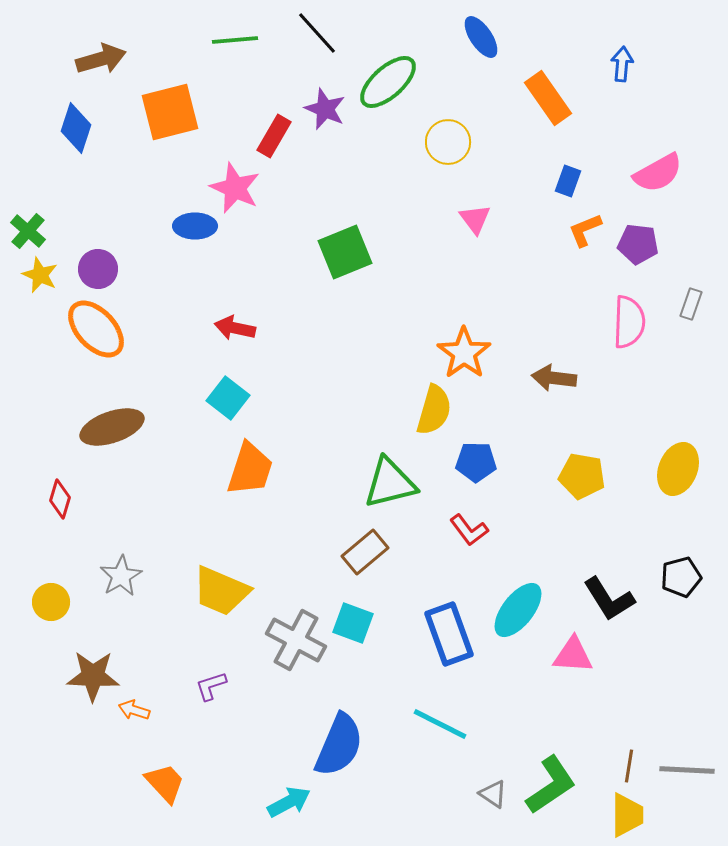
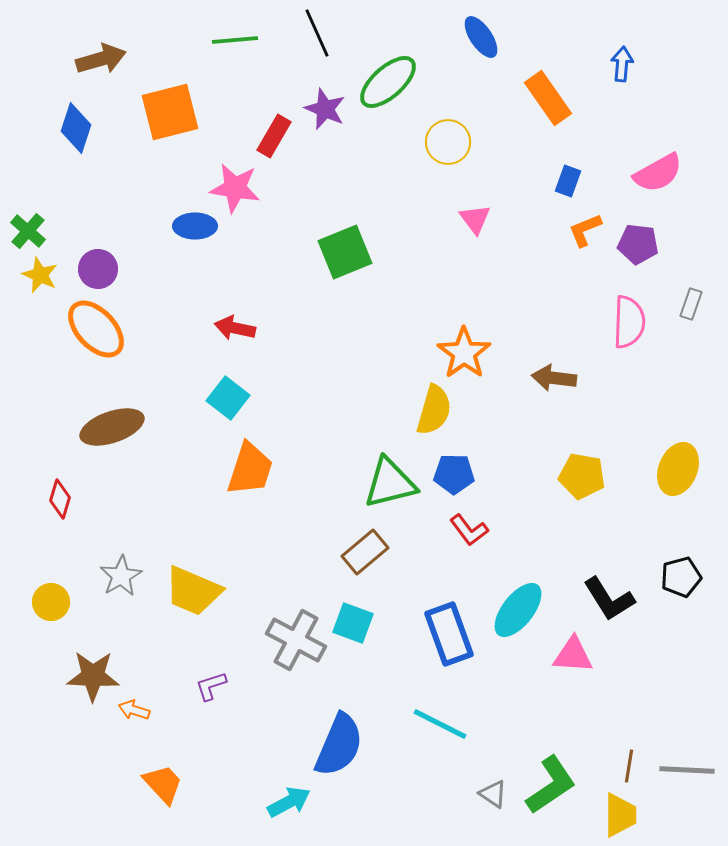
black line at (317, 33): rotated 18 degrees clockwise
pink star at (235, 188): rotated 15 degrees counterclockwise
blue pentagon at (476, 462): moved 22 px left, 12 px down
yellow trapezoid at (221, 591): moved 28 px left
orange trapezoid at (165, 783): moved 2 px left, 1 px down
yellow trapezoid at (627, 815): moved 7 px left
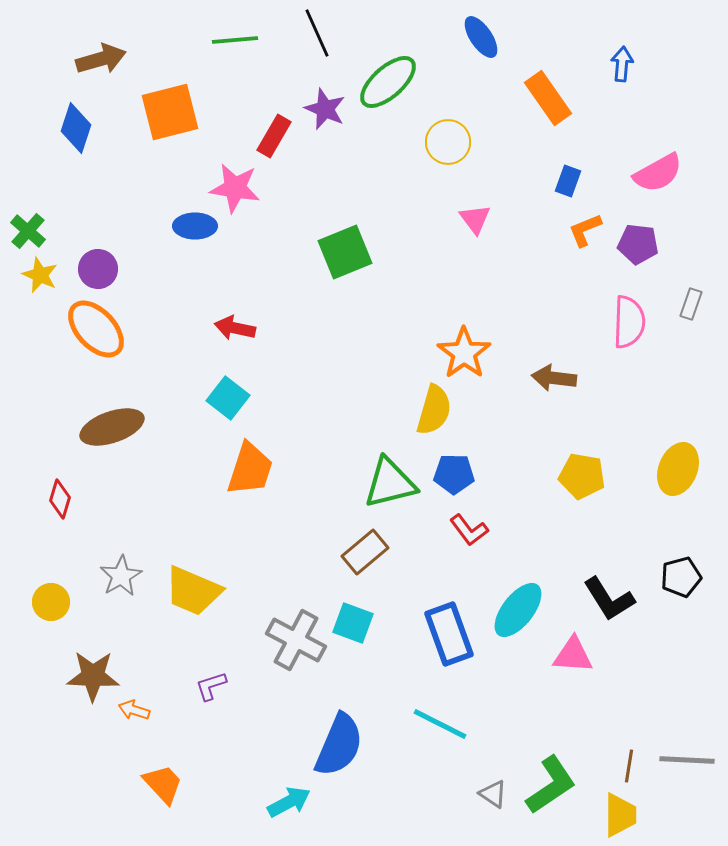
gray line at (687, 770): moved 10 px up
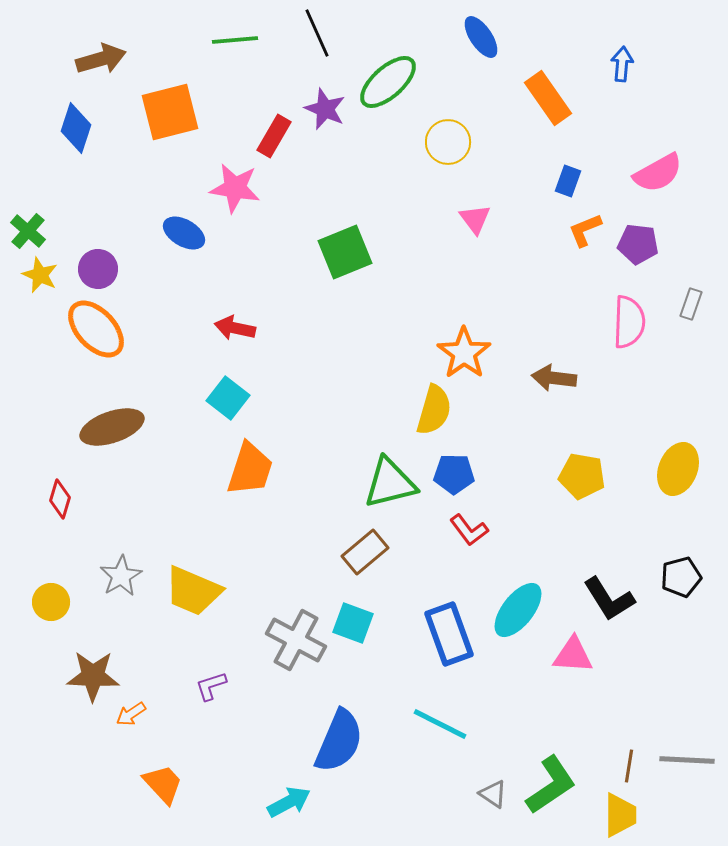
blue ellipse at (195, 226): moved 11 px left, 7 px down; rotated 30 degrees clockwise
orange arrow at (134, 710): moved 3 px left, 4 px down; rotated 52 degrees counterclockwise
blue semicircle at (339, 745): moved 4 px up
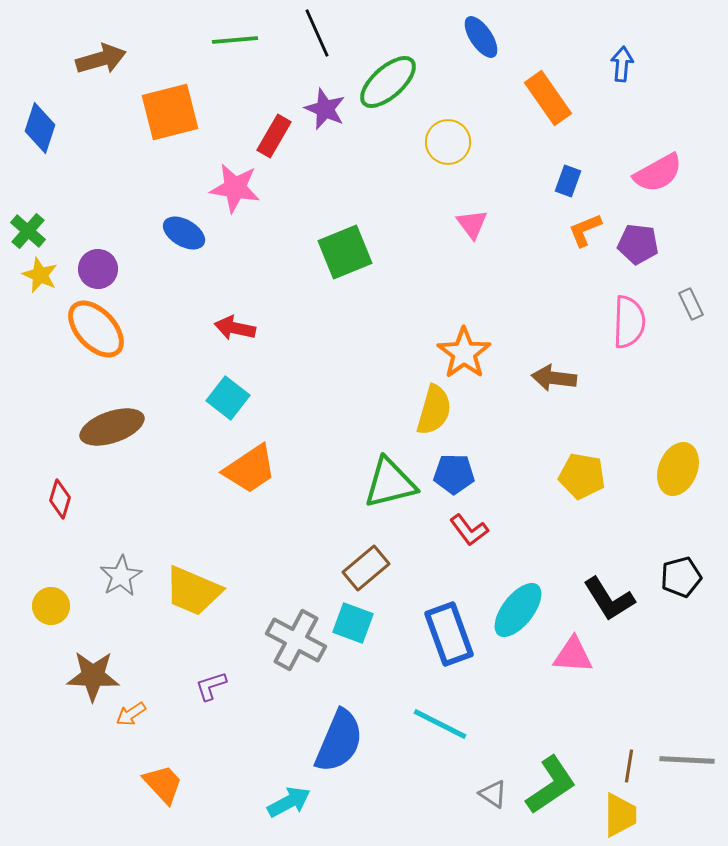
blue diamond at (76, 128): moved 36 px left
pink triangle at (475, 219): moved 3 px left, 5 px down
gray rectangle at (691, 304): rotated 44 degrees counterclockwise
orange trapezoid at (250, 469): rotated 38 degrees clockwise
brown rectangle at (365, 552): moved 1 px right, 16 px down
yellow circle at (51, 602): moved 4 px down
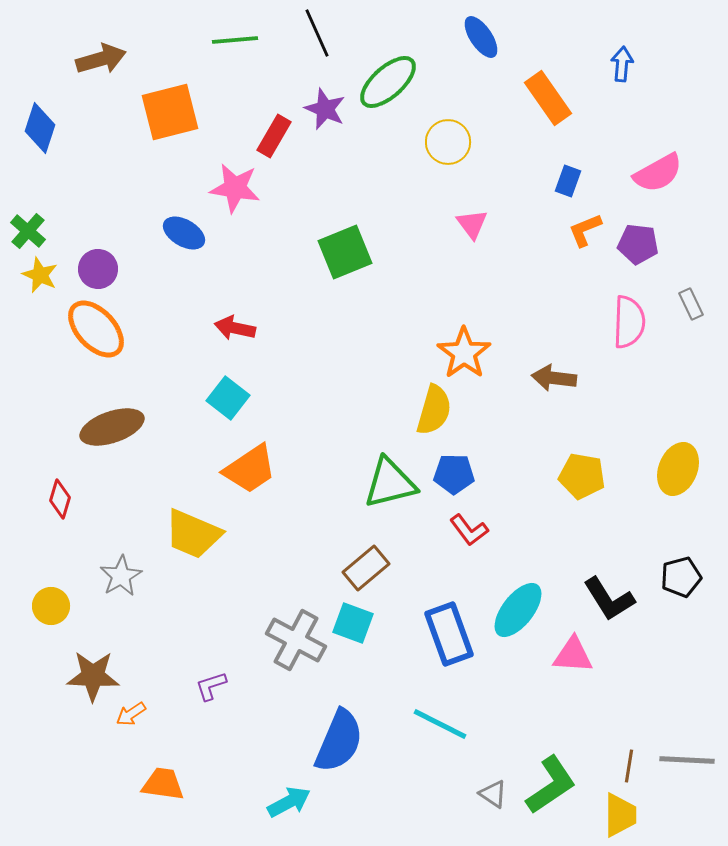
yellow trapezoid at (193, 591): moved 57 px up
orange trapezoid at (163, 784): rotated 39 degrees counterclockwise
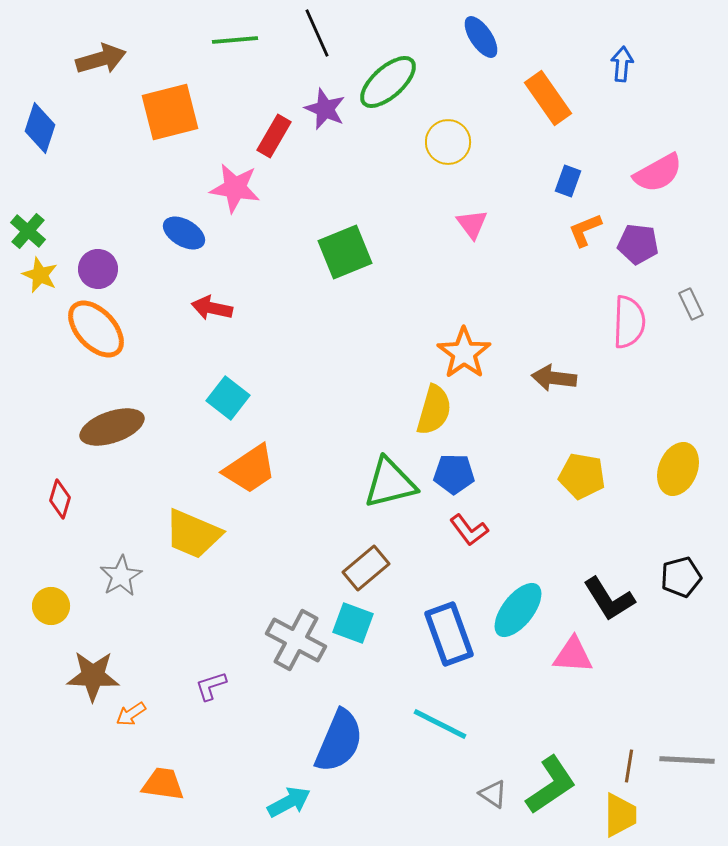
red arrow at (235, 328): moved 23 px left, 20 px up
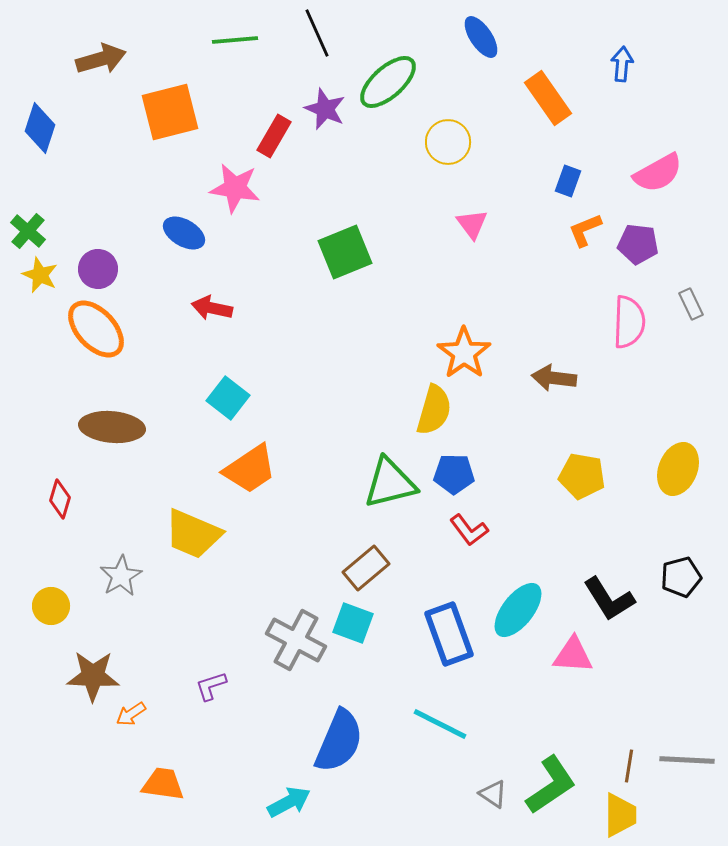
brown ellipse at (112, 427): rotated 24 degrees clockwise
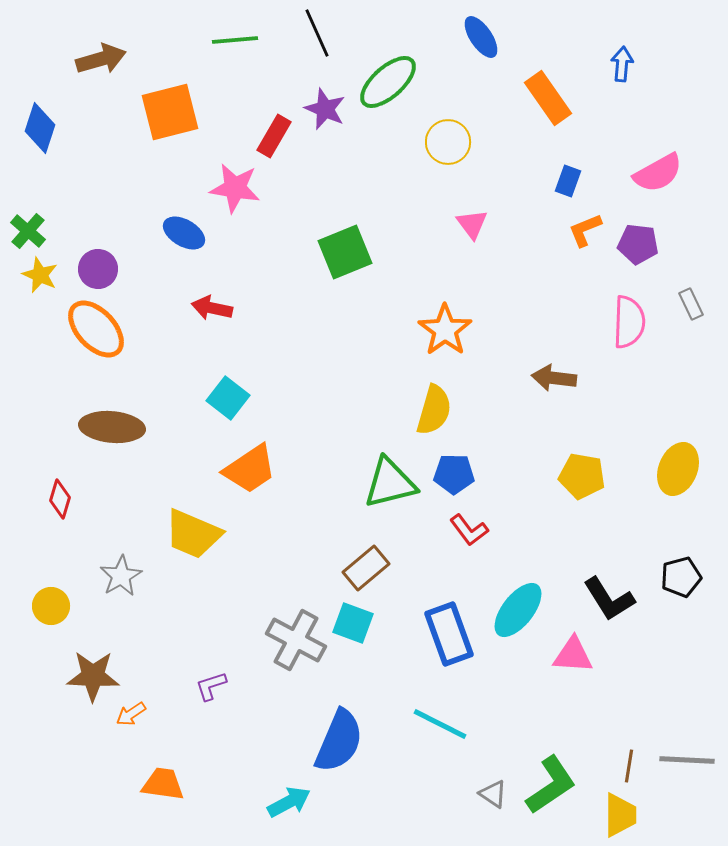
orange star at (464, 353): moved 19 px left, 23 px up
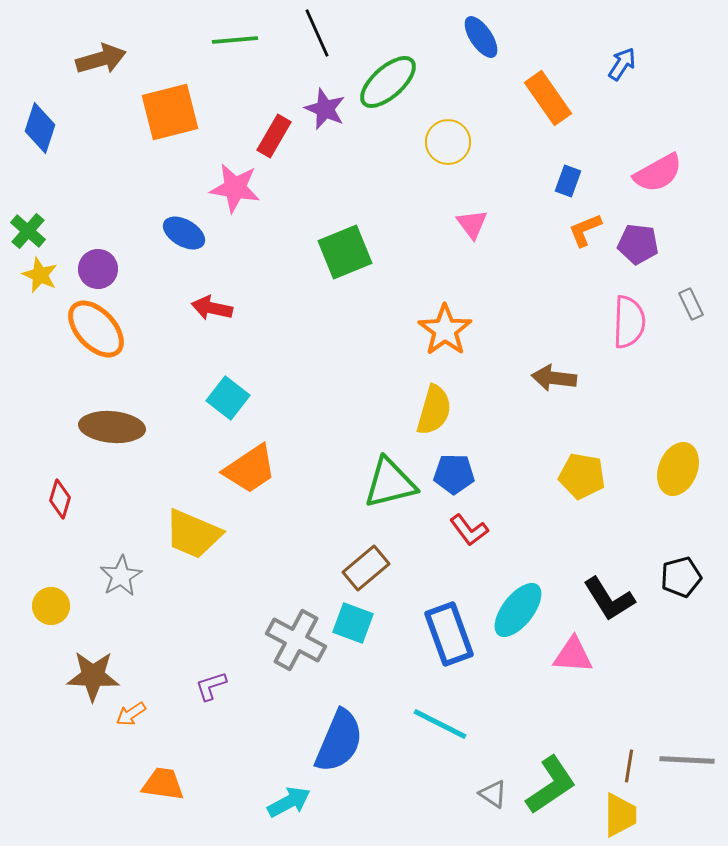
blue arrow at (622, 64): rotated 28 degrees clockwise
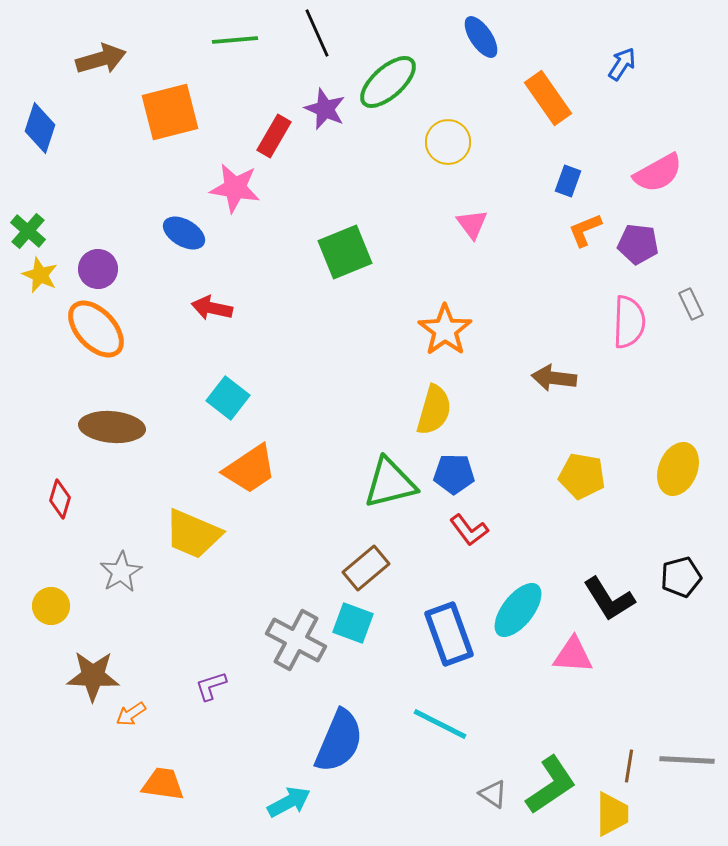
gray star at (121, 576): moved 4 px up
yellow trapezoid at (620, 815): moved 8 px left, 1 px up
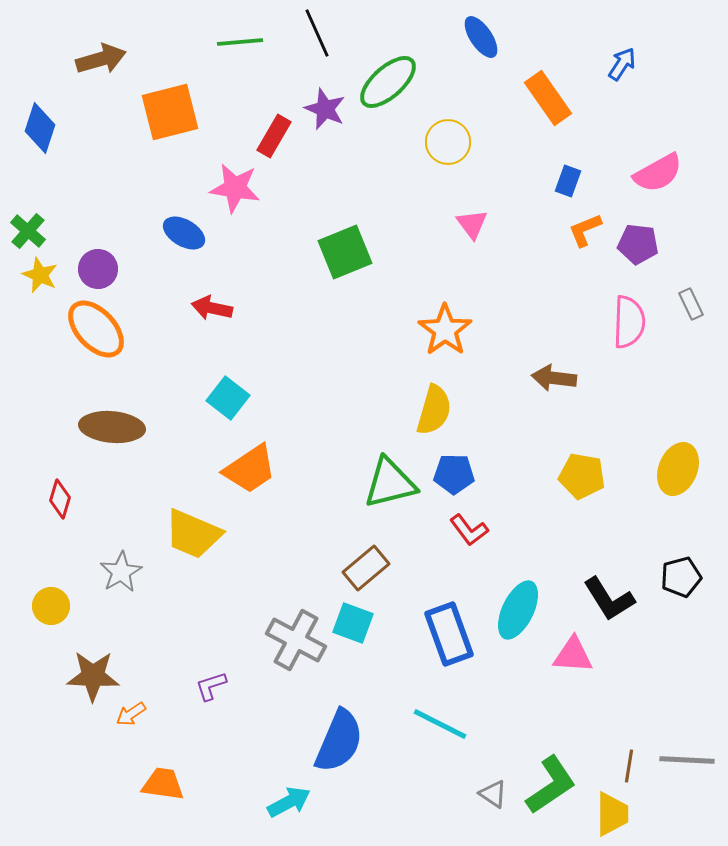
green line at (235, 40): moved 5 px right, 2 px down
cyan ellipse at (518, 610): rotated 12 degrees counterclockwise
